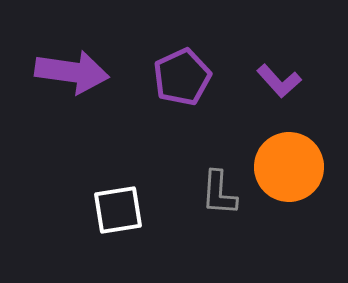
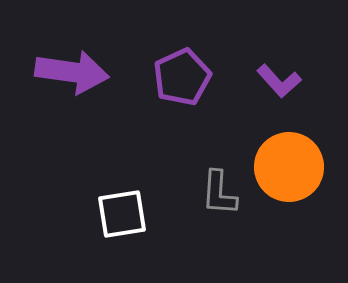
white square: moved 4 px right, 4 px down
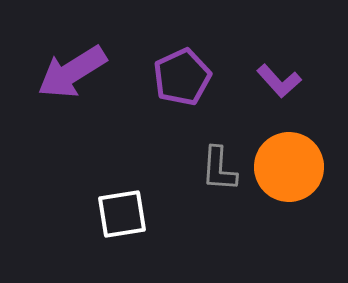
purple arrow: rotated 140 degrees clockwise
gray L-shape: moved 24 px up
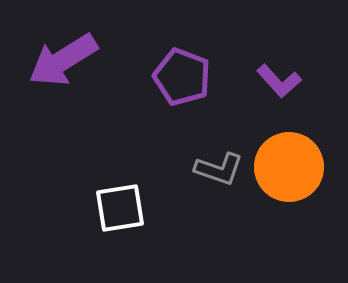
purple arrow: moved 9 px left, 12 px up
purple pentagon: rotated 26 degrees counterclockwise
gray L-shape: rotated 75 degrees counterclockwise
white square: moved 2 px left, 6 px up
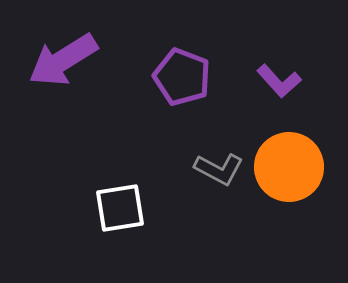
gray L-shape: rotated 9 degrees clockwise
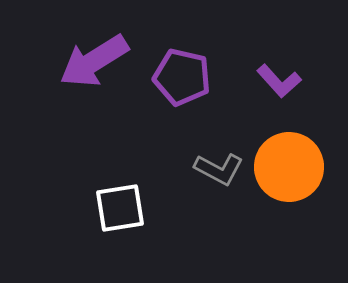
purple arrow: moved 31 px right, 1 px down
purple pentagon: rotated 8 degrees counterclockwise
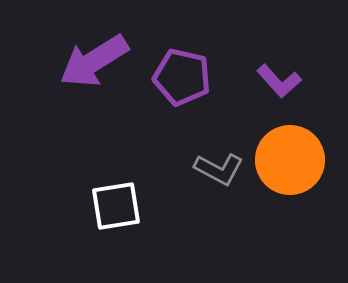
orange circle: moved 1 px right, 7 px up
white square: moved 4 px left, 2 px up
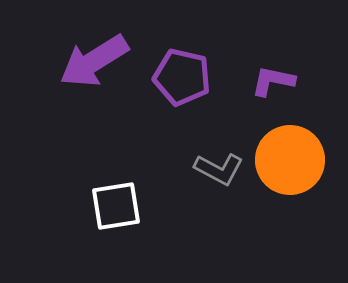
purple L-shape: moved 6 px left; rotated 144 degrees clockwise
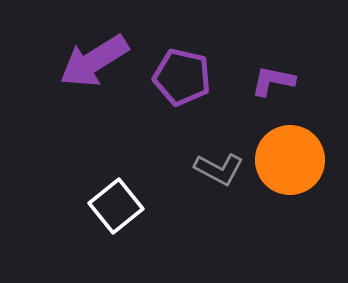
white square: rotated 30 degrees counterclockwise
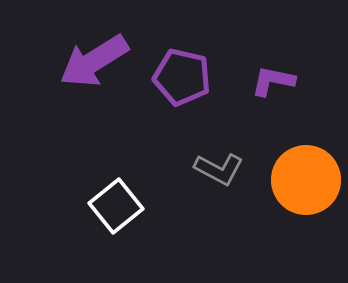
orange circle: moved 16 px right, 20 px down
